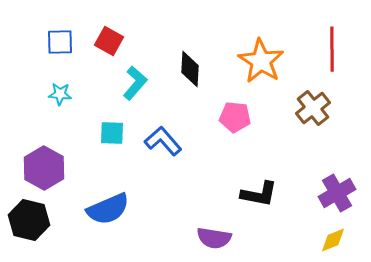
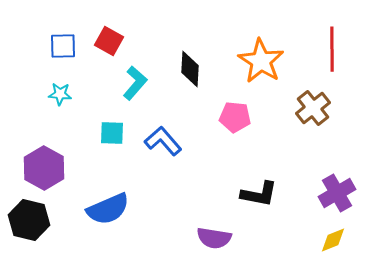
blue square: moved 3 px right, 4 px down
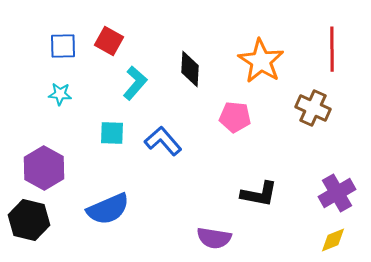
brown cross: rotated 28 degrees counterclockwise
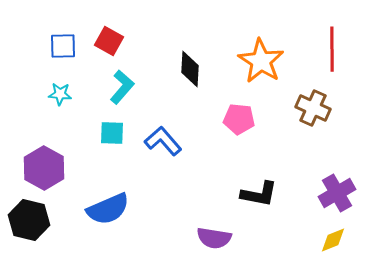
cyan L-shape: moved 13 px left, 4 px down
pink pentagon: moved 4 px right, 2 px down
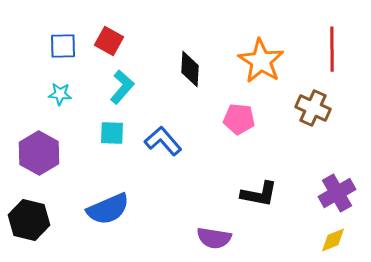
purple hexagon: moved 5 px left, 15 px up
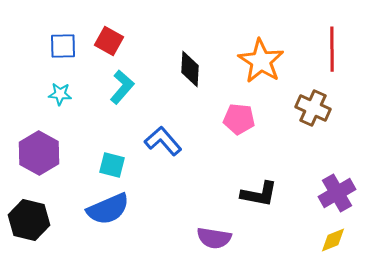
cyan square: moved 32 px down; rotated 12 degrees clockwise
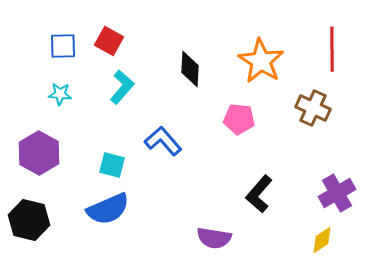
black L-shape: rotated 120 degrees clockwise
yellow diamond: moved 11 px left; rotated 12 degrees counterclockwise
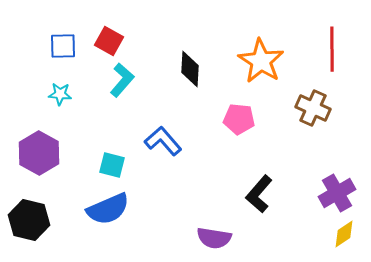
cyan L-shape: moved 7 px up
yellow diamond: moved 22 px right, 6 px up
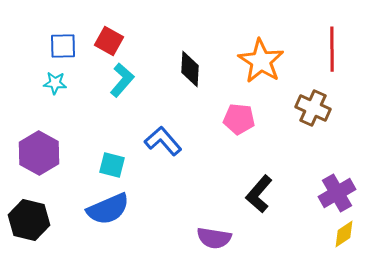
cyan star: moved 5 px left, 11 px up
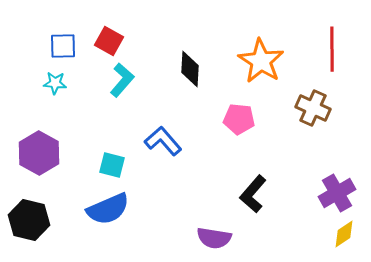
black L-shape: moved 6 px left
